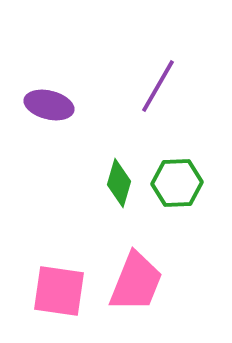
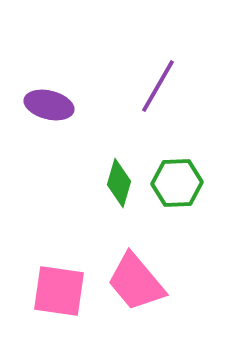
pink trapezoid: rotated 118 degrees clockwise
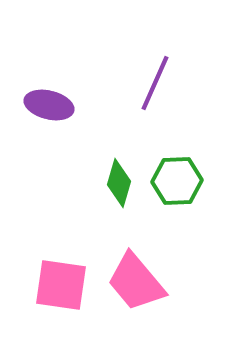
purple line: moved 3 px left, 3 px up; rotated 6 degrees counterclockwise
green hexagon: moved 2 px up
pink square: moved 2 px right, 6 px up
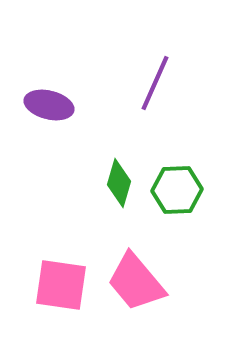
green hexagon: moved 9 px down
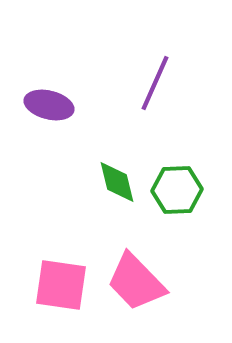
green diamond: moved 2 px left, 1 px up; rotated 30 degrees counterclockwise
pink trapezoid: rotated 4 degrees counterclockwise
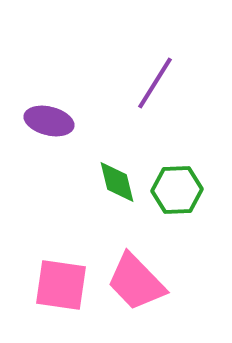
purple line: rotated 8 degrees clockwise
purple ellipse: moved 16 px down
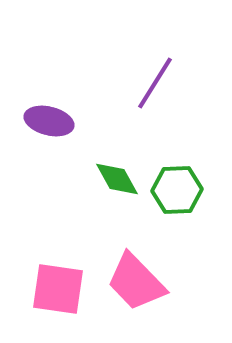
green diamond: moved 3 px up; rotated 15 degrees counterclockwise
pink square: moved 3 px left, 4 px down
